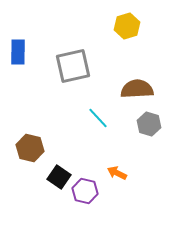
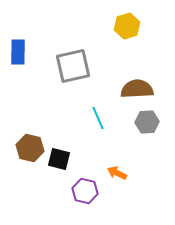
cyan line: rotated 20 degrees clockwise
gray hexagon: moved 2 px left, 2 px up; rotated 20 degrees counterclockwise
black square: moved 18 px up; rotated 20 degrees counterclockwise
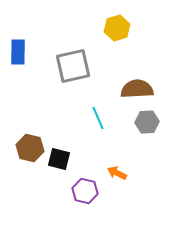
yellow hexagon: moved 10 px left, 2 px down
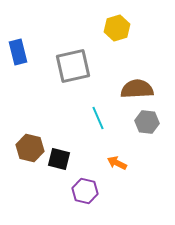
blue rectangle: rotated 15 degrees counterclockwise
gray hexagon: rotated 10 degrees clockwise
orange arrow: moved 10 px up
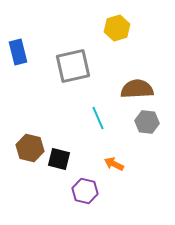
orange arrow: moved 3 px left, 1 px down
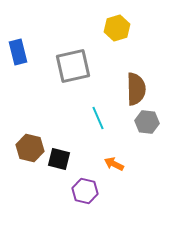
brown semicircle: moved 1 px left; rotated 92 degrees clockwise
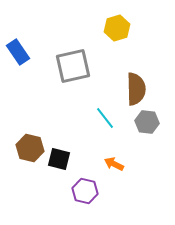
blue rectangle: rotated 20 degrees counterclockwise
cyan line: moved 7 px right; rotated 15 degrees counterclockwise
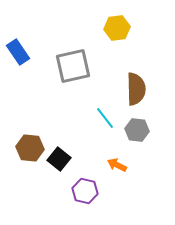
yellow hexagon: rotated 10 degrees clockwise
gray hexagon: moved 10 px left, 8 px down
brown hexagon: rotated 8 degrees counterclockwise
black square: rotated 25 degrees clockwise
orange arrow: moved 3 px right, 1 px down
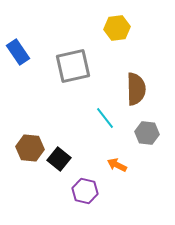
gray hexagon: moved 10 px right, 3 px down
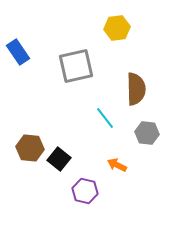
gray square: moved 3 px right
